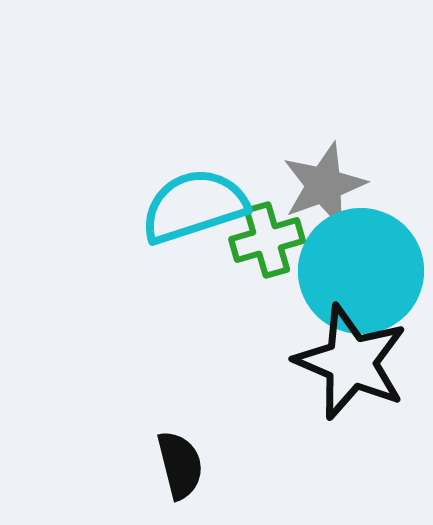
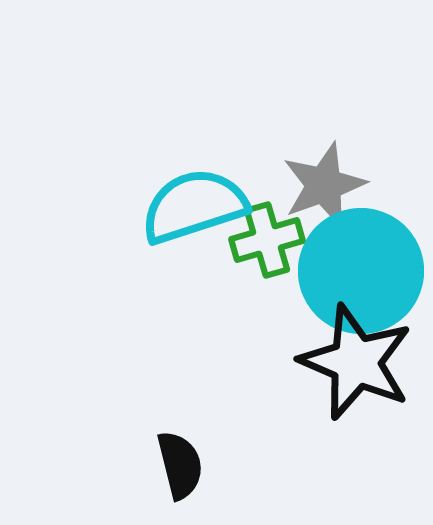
black star: moved 5 px right
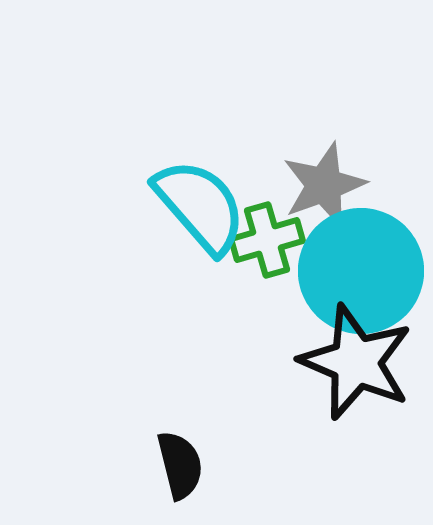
cyan semicircle: moved 6 px right; rotated 67 degrees clockwise
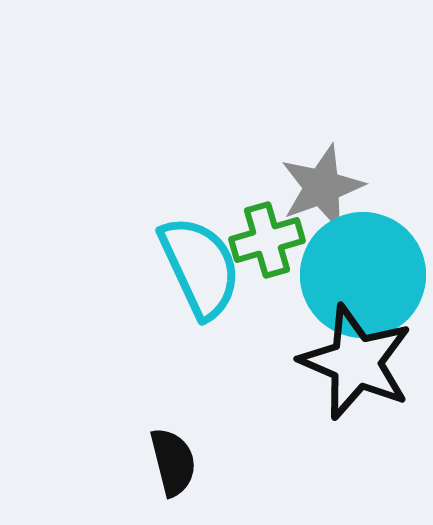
gray star: moved 2 px left, 2 px down
cyan semicircle: moved 61 px down; rotated 16 degrees clockwise
cyan circle: moved 2 px right, 4 px down
black semicircle: moved 7 px left, 3 px up
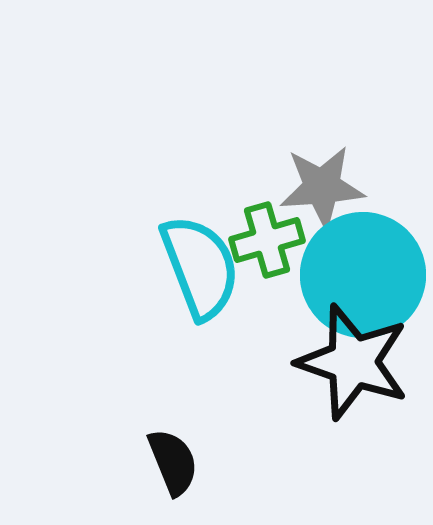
gray star: rotated 16 degrees clockwise
cyan semicircle: rotated 4 degrees clockwise
black star: moved 3 px left; rotated 4 degrees counterclockwise
black semicircle: rotated 8 degrees counterclockwise
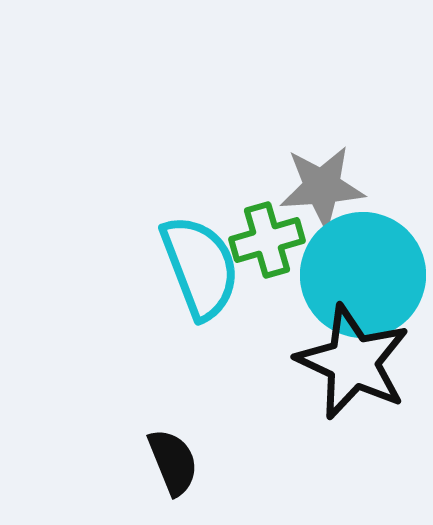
black star: rotated 6 degrees clockwise
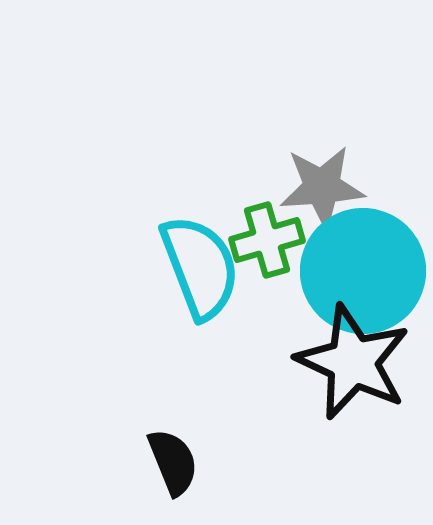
cyan circle: moved 4 px up
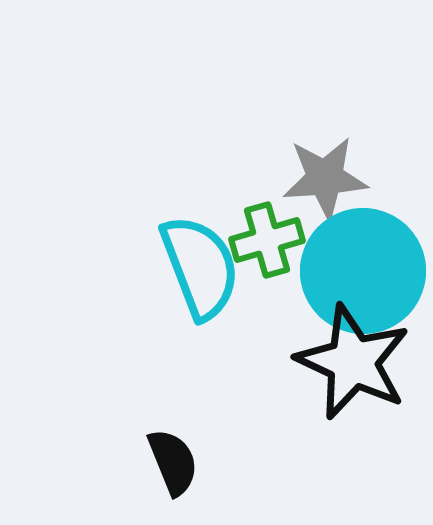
gray star: moved 3 px right, 9 px up
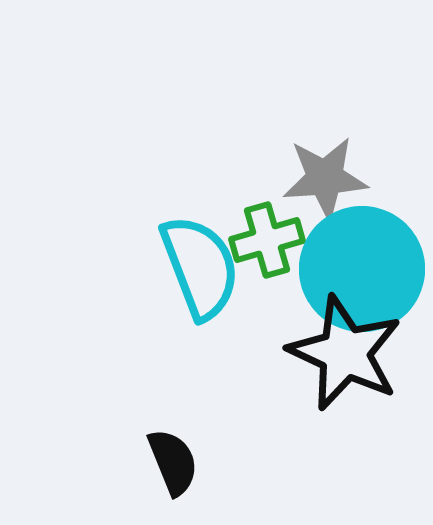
cyan circle: moved 1 px left, 2 px up
black star: moved 8 px left, 9 px up
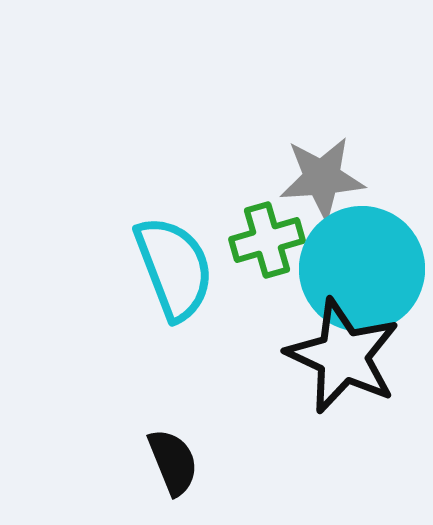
gray star: moved 3 px left
cyan semicircle: moved 26 px left, 1 px down
black star: moved 2 px left, 3 px down
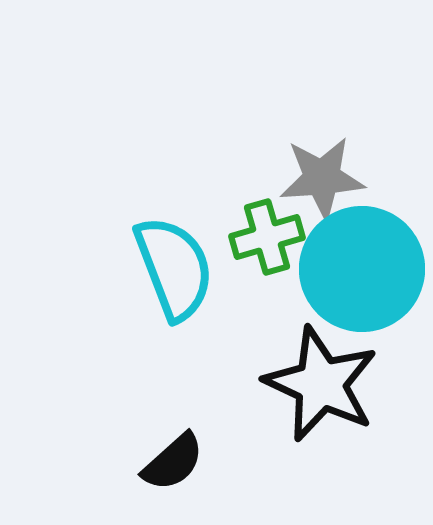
green cross: moved 3 px up
black star: moved 22 px left, 28 px down
black semicircle: rotated 70 degrees clockwise
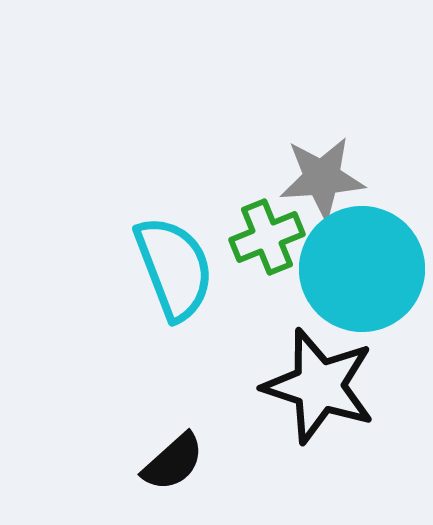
green cross: rotated 6 degrees counterclockwise
black star: moved 2 px left, 2 px down; rotated 7 degrees counterclockwise
